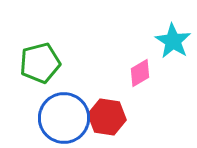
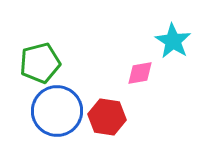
pink diamond: rotated 20 degrees clockwise
blue circle: moved 7 px left, 7 px up
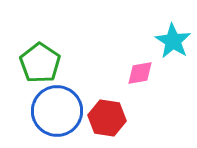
green pentagon: rotated 24 degrees counterclockwise
red hexagon: moved 1 px down
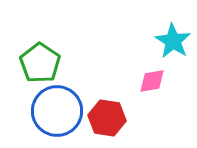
pink diamond: moved 12 px right, 8 px down
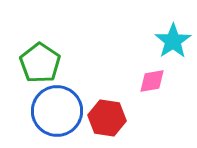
cyan star: rotated 6 degrees clockwise
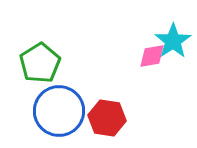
green pentagon: rotated 6 degrees clockwise
pink diamond: moved 25 px up
blue circle: moved 2 px right
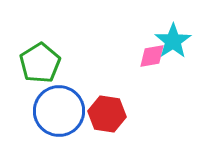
red hexagon: moved 4 px up
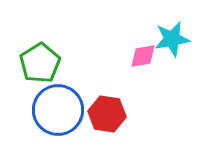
cyan star: moved 1 px left, 2 px up; rotated 24 degrees clockwise
pink diamond: moved 9 px left
blue circle: moved 1 px left, 1 px up
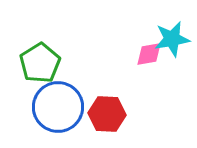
pink diamond: moved 6 px right, 2 px up
blue circle: moved 3 px up
red hexagon: rotated 6 degrees counterclockwise
